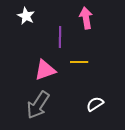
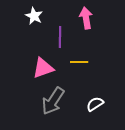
white star: moved 8 px right
pink triangle: moved 2 px left, 2 px up
gray arrow: moved 15 px right, 4 px up
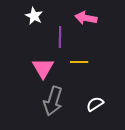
pink arrow: rotated 70 degrees counterclockwise
pink triangle: rotated 40 degrees counterclockwise
gray arrow: rotated 16 degrees counterclockwise
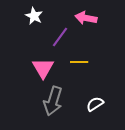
purple line: rotated 35 degrees clockwise
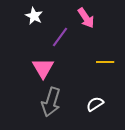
pink arrow: rotated 135 degrees counterclockwise
yellow line: moved 26 px right
gray arrow: moved 2 px left, 1 px down
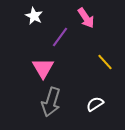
yellow line: rotated 48 degrees clockwise
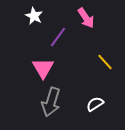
purple line: moved 2 px left
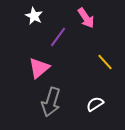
pink triangle: moved 4 px left; rotated 20 degrees clockwise
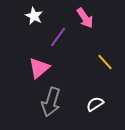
pink arrow: moved 1 px left
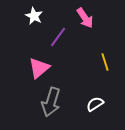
yellow line: rotated 24 degrees clockwise
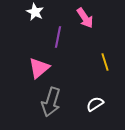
white star: moved 1 px right, 4 px up
purple line: rotated 25 degrees counterclockwise
